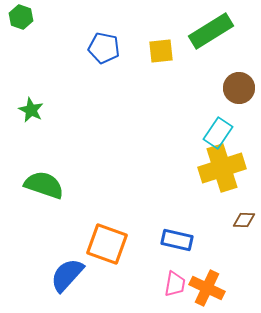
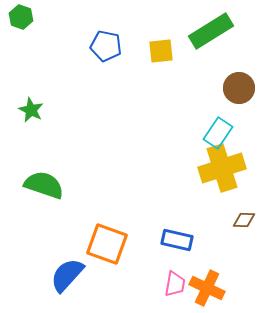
blue pentagon: moved 2 px right, 2 px up
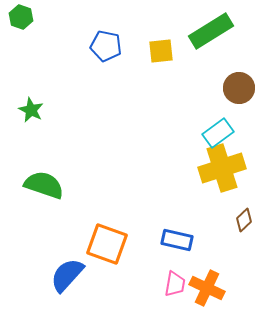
cyan rectangle: rotated 20 degrees clockwise
brown diamond: rotated 45 degrees counterclockwise
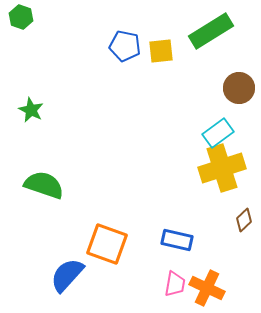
blue pentagon: moved 19 px right
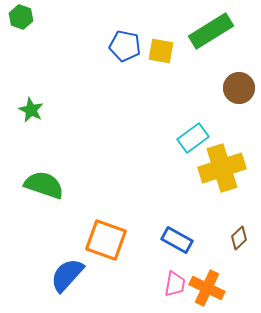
yellow square: rotated 16 degrees clockwise
cyan rectangle: moved 25 px left, 5 px down
brown diamond: moved 5 px left, 18 px down
blue rectangle: rotated 16 degrees clockwise
orange square: moved 1 px left, 4 px up
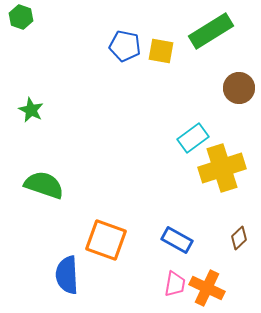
blue semicircle: rotated 45 degrees counterclockwise
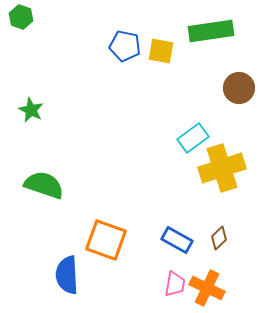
green rectangle: rotated 24 degrees clockwise
brown diamond: moved 20 px left
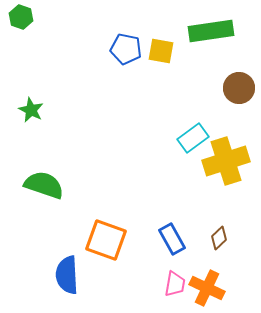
blue pentagon: moved 1 px right, 3 px down
yellow cross: moved 4 px right, 7 px up
blue rectangle: moved 5 px left, 1 px up; rotated 32 degrees clockwise
